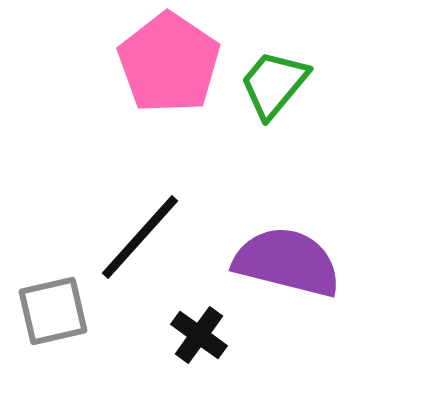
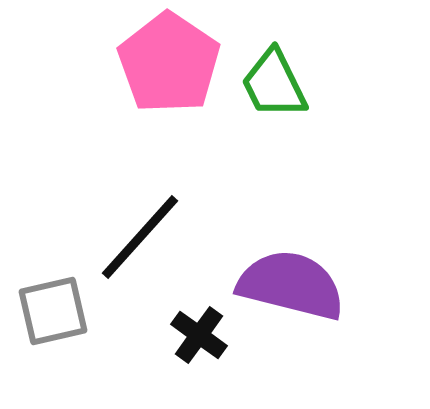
green trapezoid: rotated 66 degrees counterclockwise
purple semicircle: moved 4 px right, 23 px down
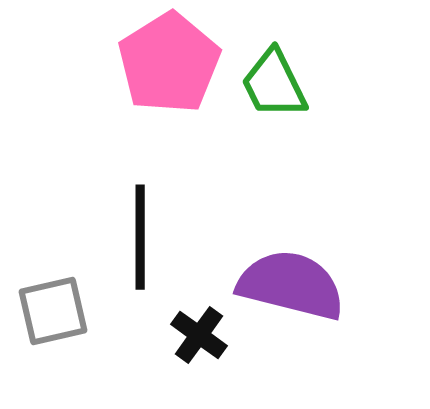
pink pentagon: rotated 6 degrees clockwise
black line: rotated 42 degrees counterclockwise
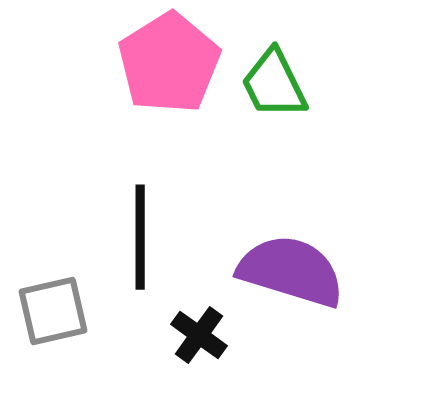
purple semicircle: moved 14 px up; rotated 3 degrees clockwise
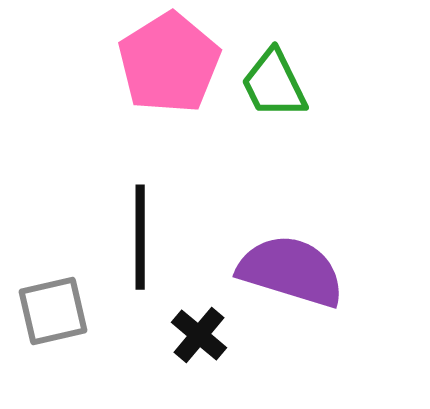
black cross: rotated 4 degrees clockwise
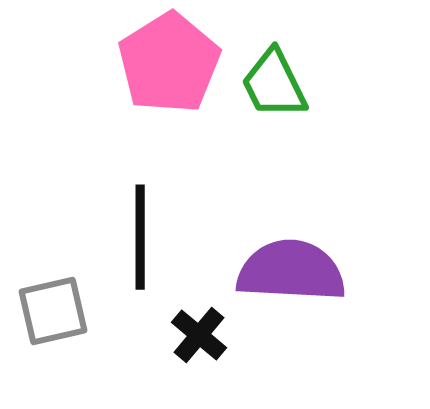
purple semicircle: rotated 14 degrees counterclockwise
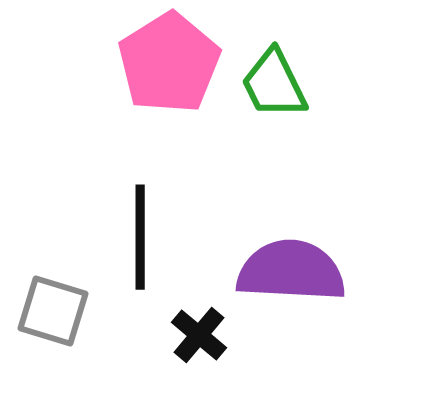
gray square: rotated 30 degrees clockwise
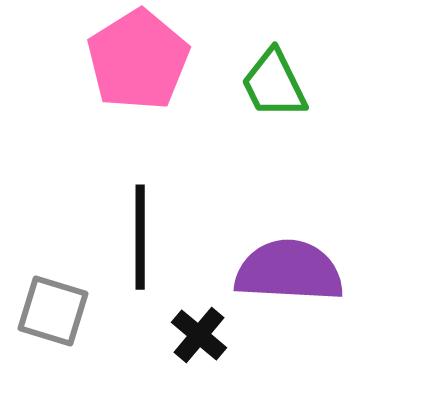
pink pentagon: moved 31 px left, 3 px up
purple semicircle: moved 2 px left
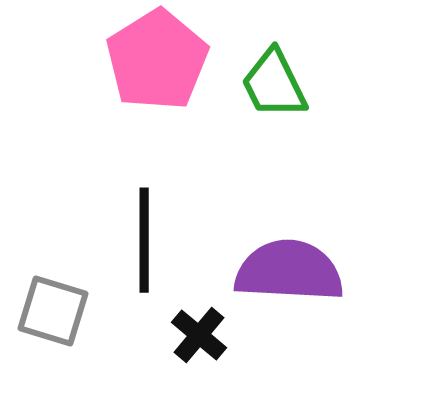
pink pentagon: moved 19 px right
black line: moved 4 px right, 3 px down
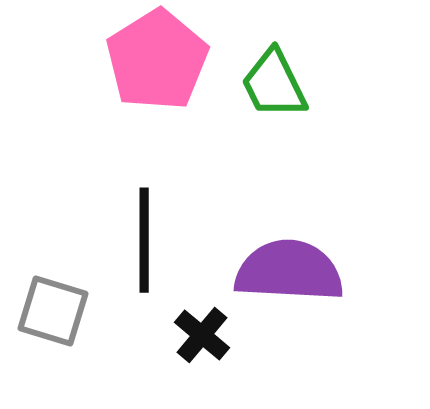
black cross: moved 3 px right
